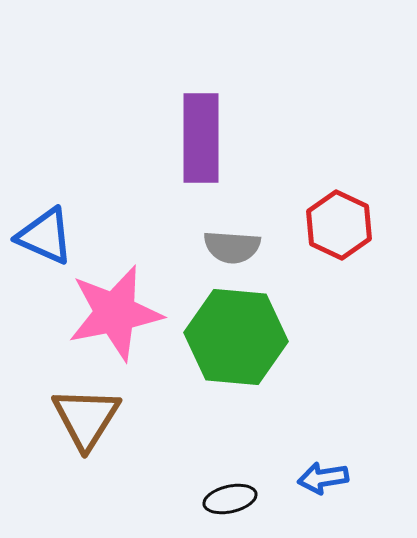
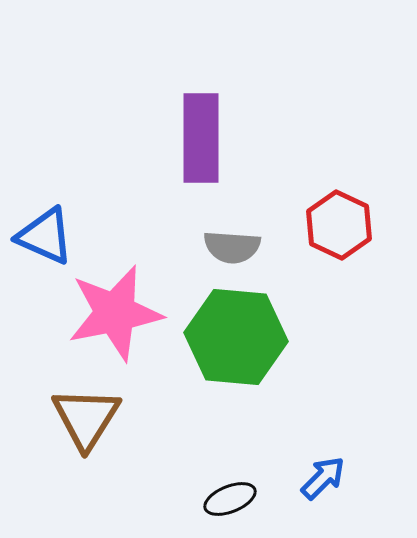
blue arrow: rotated 144 degrees clockwise
black ellipse: rotated 9 degrees counterclockwise
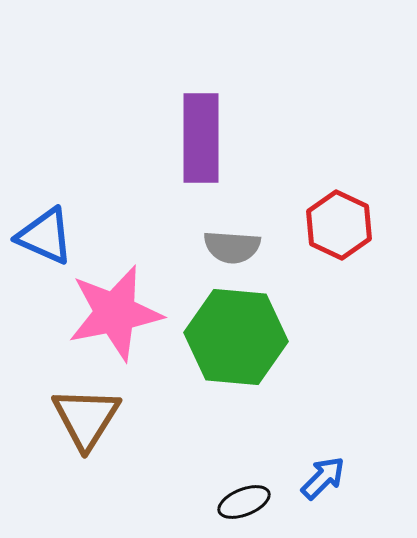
black ellipse: moved 14 px right, 3 px down
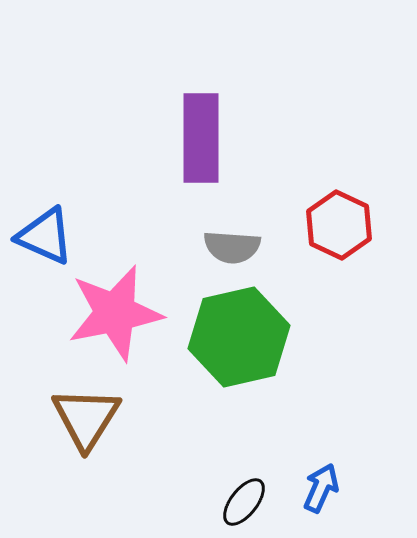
green hexagon: moved 3 px right; rotated 18 degrees counterclockwise
blue arrow: moved 2 px left, 10 px down; rotated 21 degrees counterclockwise
black ellipse: rotated 30 degrees counterclockwise
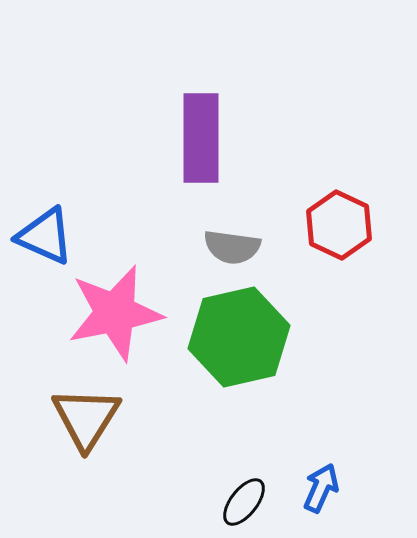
gray semicircle: rotated 4 degrees clockwise
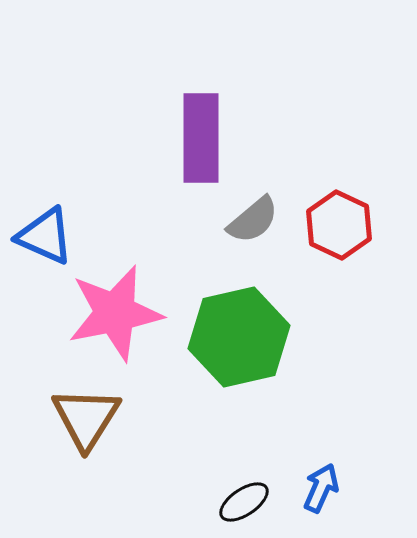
gray semicircle: moved 21 px right, 27 px up; rotated 48 degrees counterclockwise
black ellipse: rotated 18 degrees clockwise
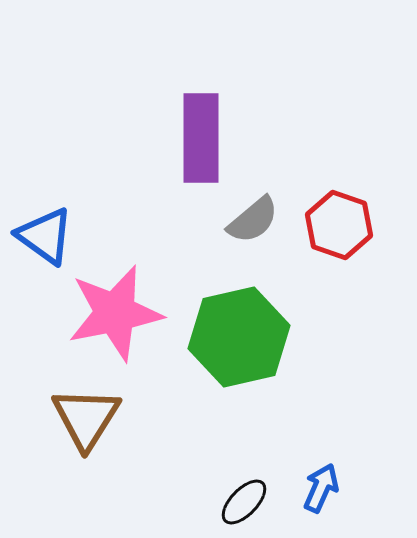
red hexagon: rotated 6 degrees counterclockwise
blue triangle: rotated 12 degrees clockwise
black ellipse: rotated 12 degrees counterclockwise
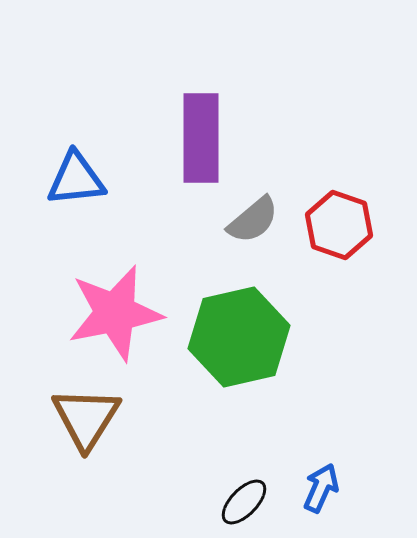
blue triangle: moved 31 px right, 57 px up; rotated 42 degrees counterclockwise
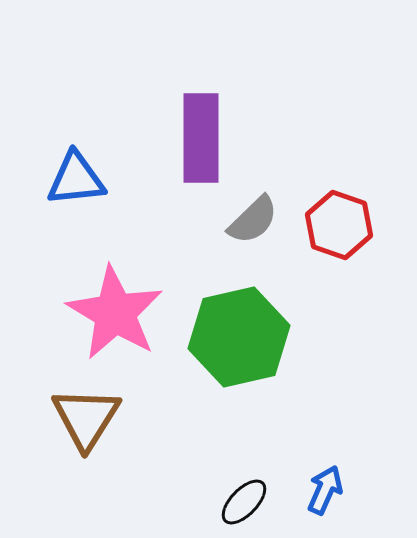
gray semicircle: rotated 4 degrees counterclockwise
pink star: rotated 30 degrees counterclockwise
blue arrow: moved 4 px right, 2 px down
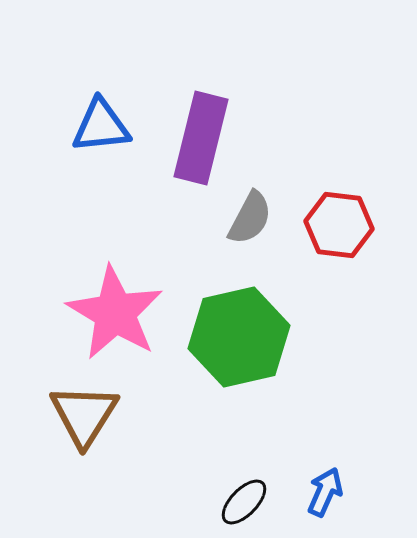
purple rectangle: rotated 14 degrees clockwise
blue triangle: moved 25 px right, 53 px up
gray semicircle: moved 3 px left, 2 px up; rotated 18 degrees counterclockwise
red hexagon: rotated 12 degrees counterclockwise
brown triangle: moved 2 px left, 3 px up
blue arrow: moved 2 px down
